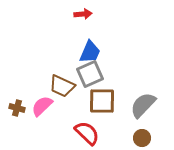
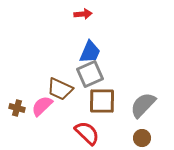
brown trapezoid: moved 2 px left, 3 px down
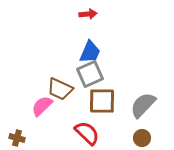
red arrow: moved 5 px right
brown cross: moved 30 px down
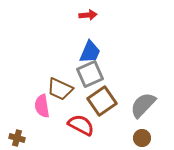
red arrow: moved 1 px down
brown square: rotated 36 degrees counterclockwise
pink semicircle: rotated 55 degrees counterclockwise
red semicircle: moved 6 px left, 8 px up; rotated 16 degrees counterclockwise
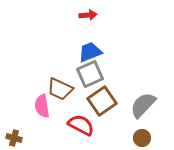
blue trapezoid: rotated 135 degrees counterclockwise
brown cross: moved 3 px left
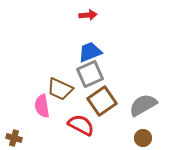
gray semicircle: rotated 16 degrees clockwise
brown circle: moved 1 px right
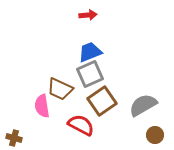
brown circle: moved 12 px right, 3 px up
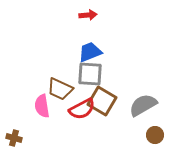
gray square: rotated 28 degrees clockwise
brown square: rotated 24 degrees counterclockwise
red semicircle: moved 1 px right, 16 px up; rotated 124 degrees clockwise
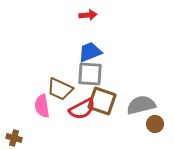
brown square: rotated 12 degrees counterclockwise
gray semicircle: moved 2 px left; rotated 16 degrees clockwise
brown circle: moved 11 px up
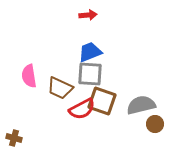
brown trapezoid: moved 1 px up
pink semicircle: moved 13 px left, 30 px up
